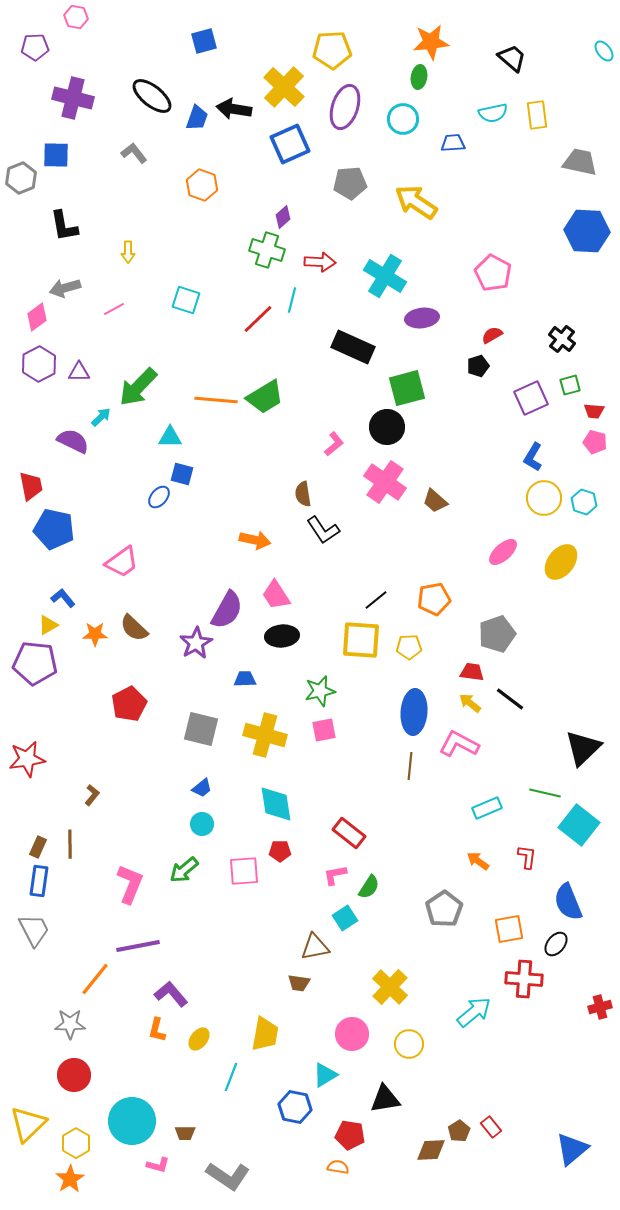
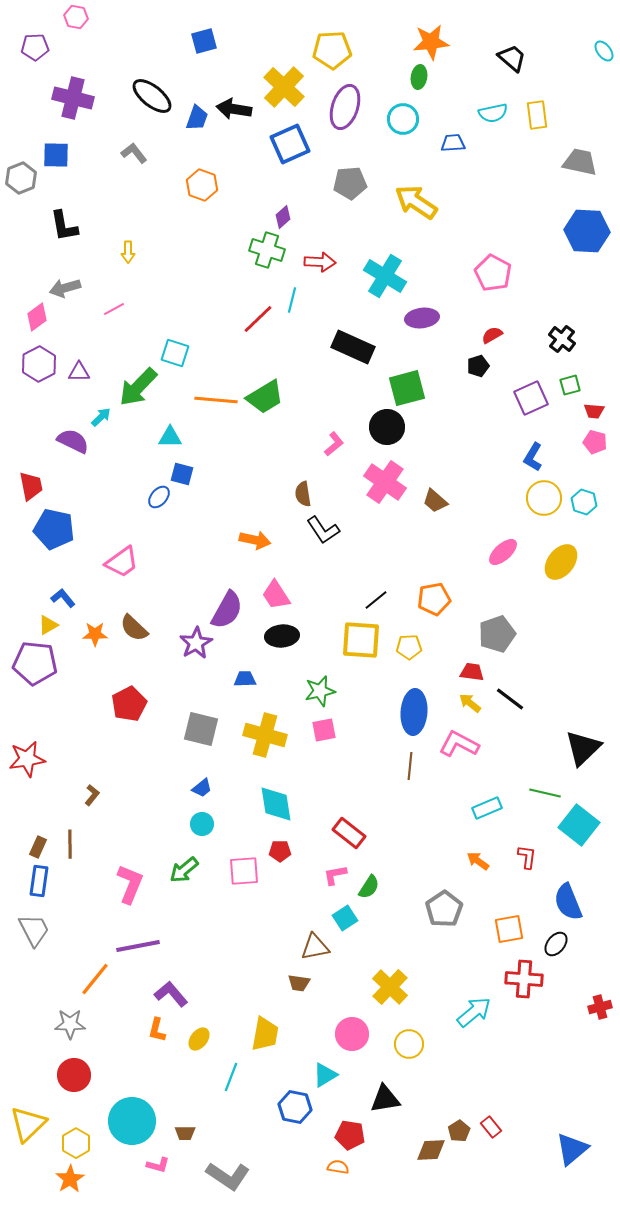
cyan square at (186, 300): moved 11 px left, 53 px down
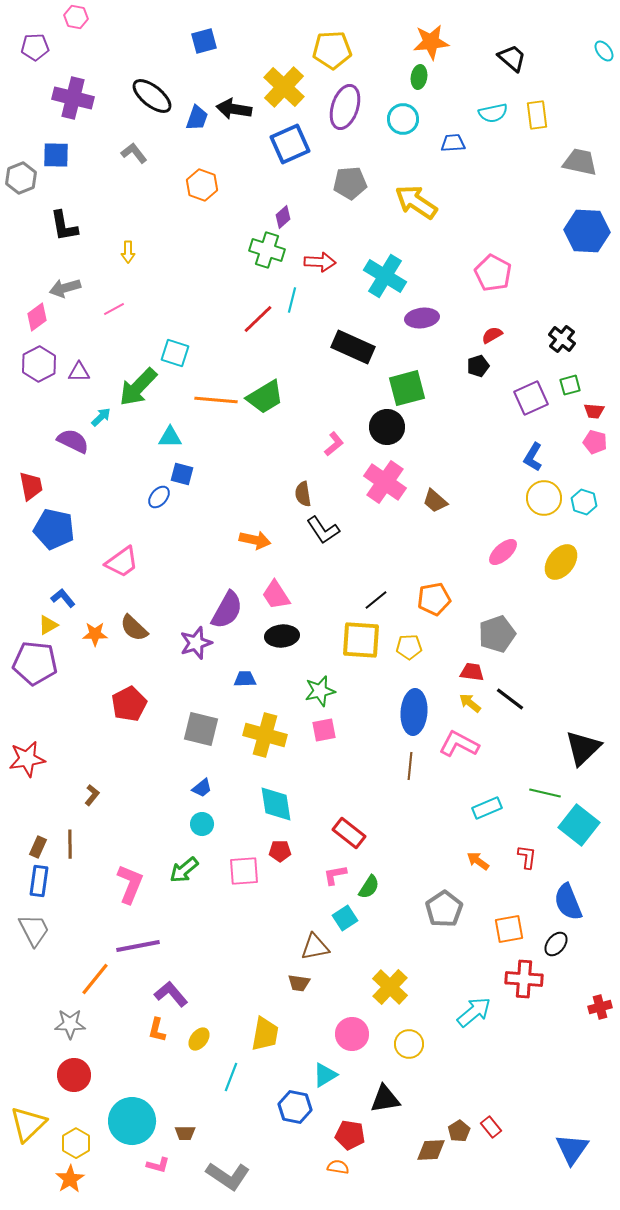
purple star at (196, 643): rotated 12 degrees clockwise
blue triangle at (572, 1149): rotated 15 degrees counterclockwise
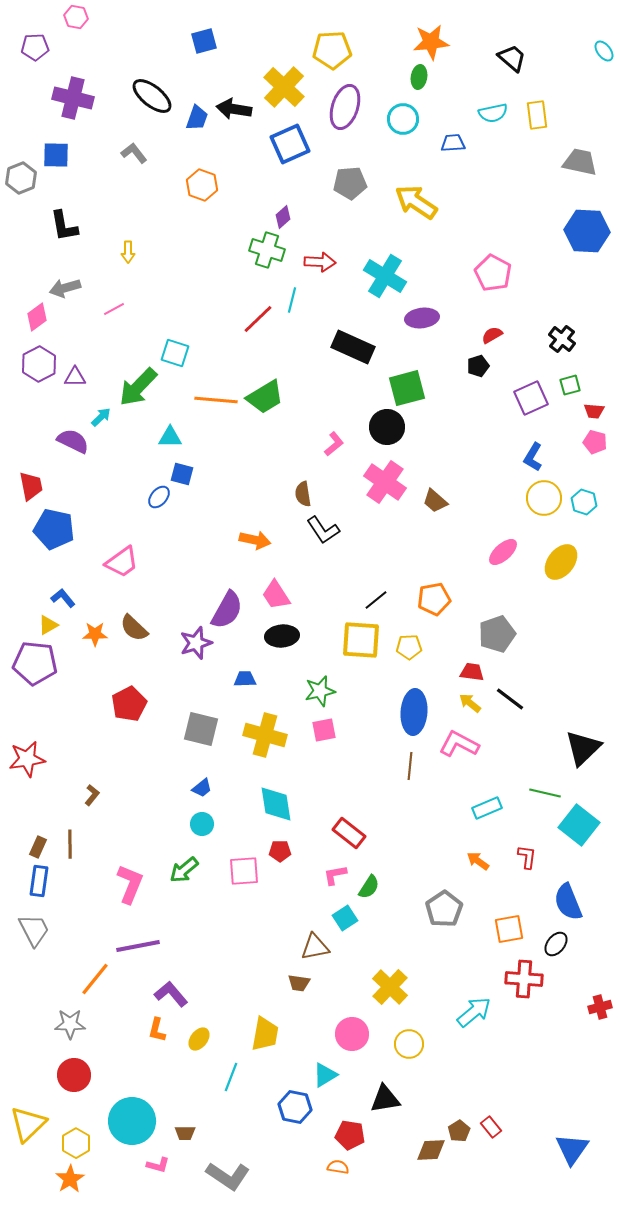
purple triangle at (79, 372): moved 4 px left, 5 px down
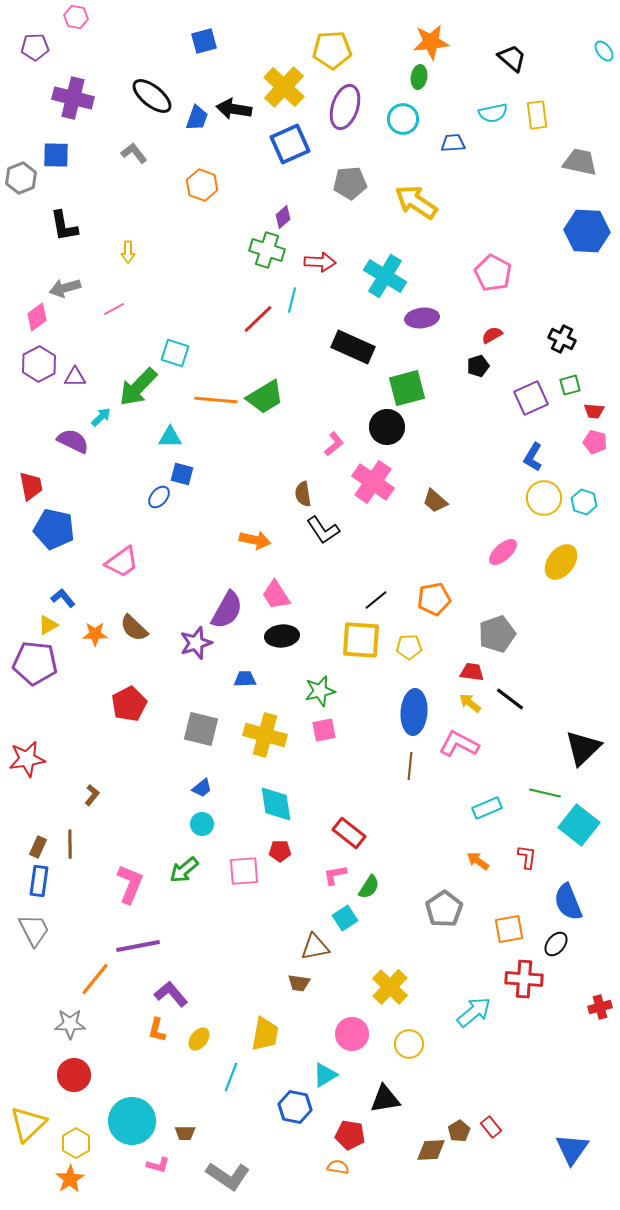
black cross at (562, 339): rotated 12 degrees counterclockwise
pink cross at (385, 482): moved 12 px left
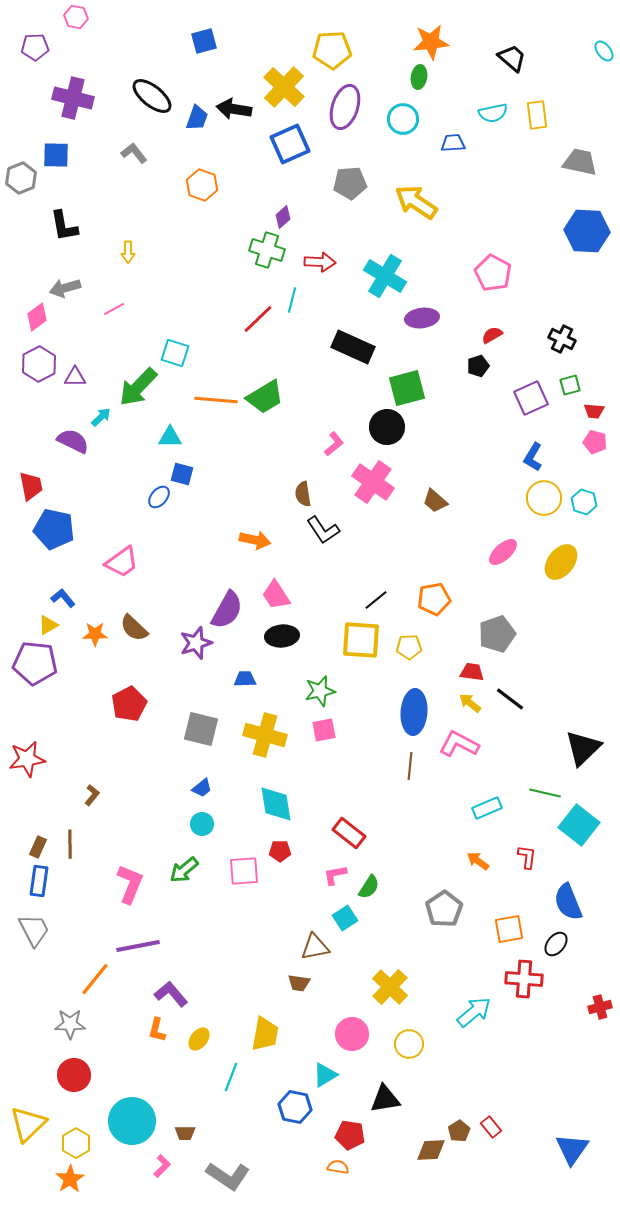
pink L-shape at (158, 1165): moved 4 px right, 1 px down; rotated 60 degrees counterclockwise
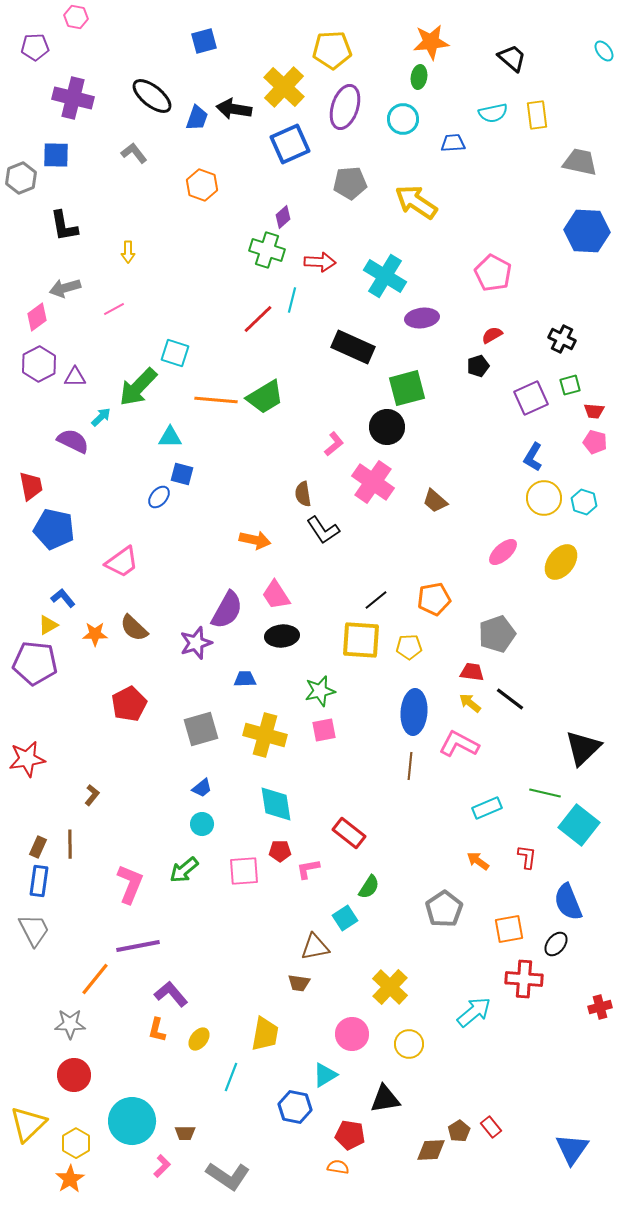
gray square at (201, 729): rotated 30 degrees counterclockwise
pink L-shape at (335, 875): moved 27 px left, 6 px up
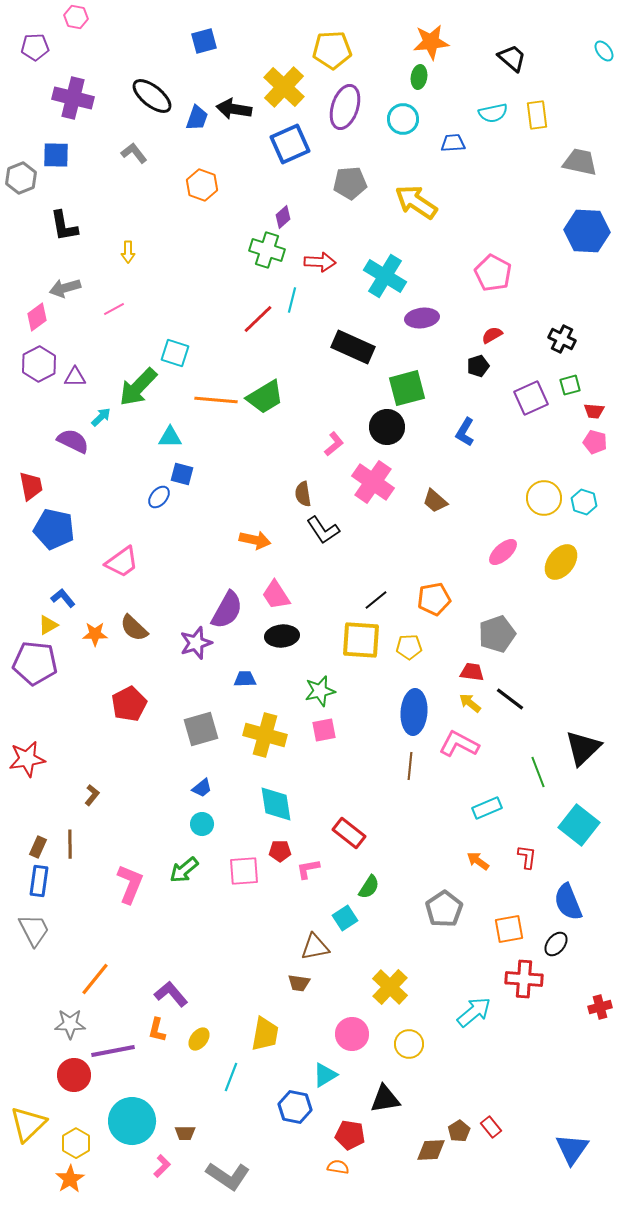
blue L-shape at (533, 457): moved 68 px left, 25 px up
green line at (545, 793): moved 7 px left, 21 px up; rotated 56 degrees clockwise
purple line at (138, 946): moved 25 px left, 105 px down
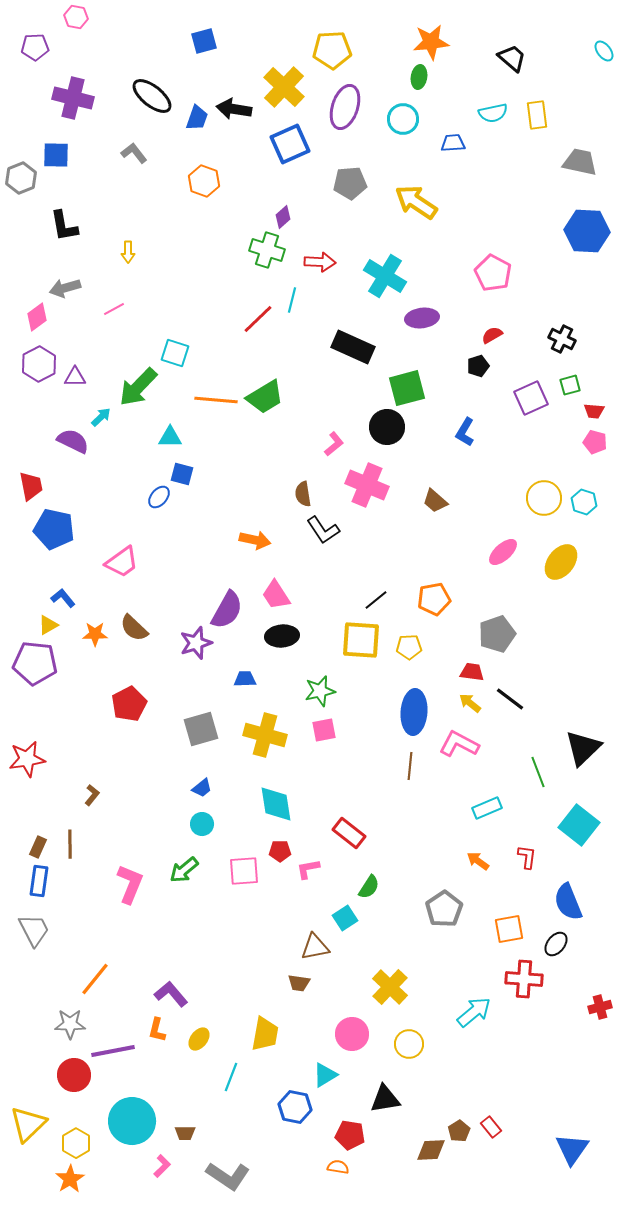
orange hexagon at (202, 185): moved 2 px right, 4 px up
pink cross at (373, 482): moved 6 px left, 3 px down; rotated 12 degrees counterclockwise
